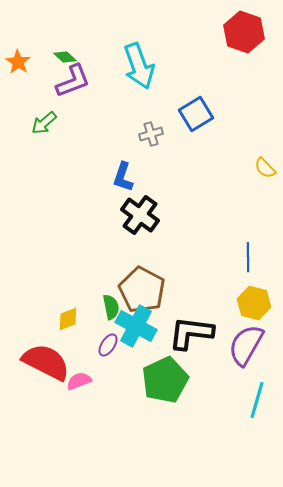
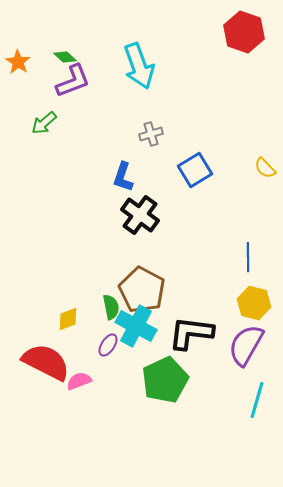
blue square: moved 1 px left, 56 px down
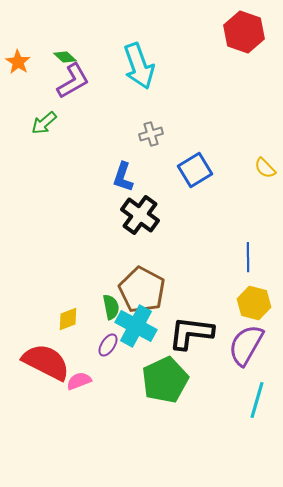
purple L-shape: rotated 9 degrees counterclockwise
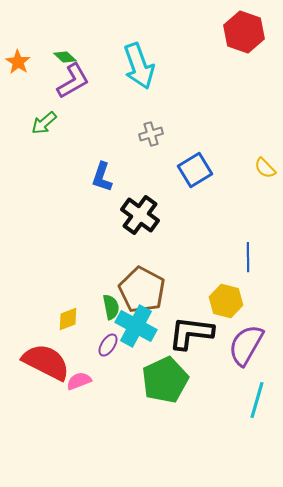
blue L-shape: moved 21 px left
yellow hexagon: moved 28 px left, 2 px up
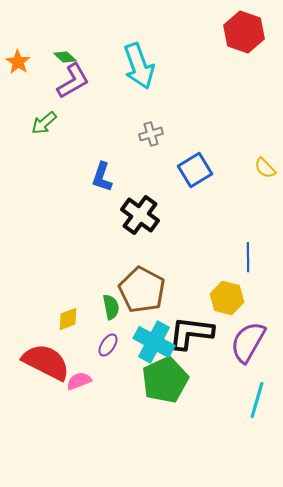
yellow hexagon: moved 1 px right, 3 px up
cyan cross: moved 18 px right, 16 px down
purple semicircle: moved 2 px right, 3 px up
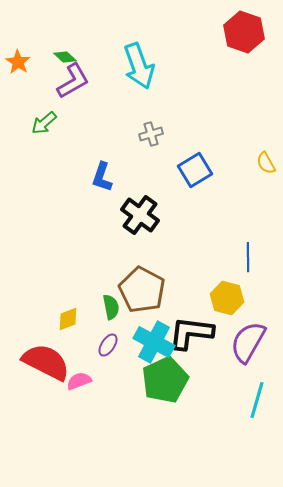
yellow semicircle: moved 1 px right, 5 px up; rotated 15 degrees clockwise
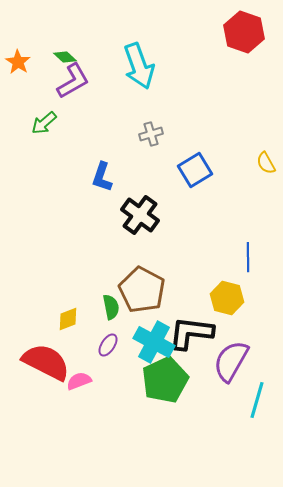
purple semicircle: moved 17 px left, 19 px down
